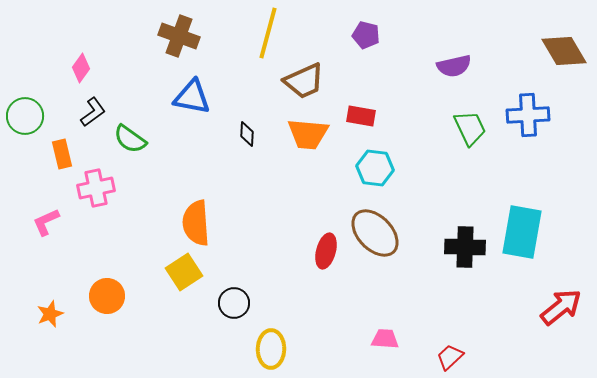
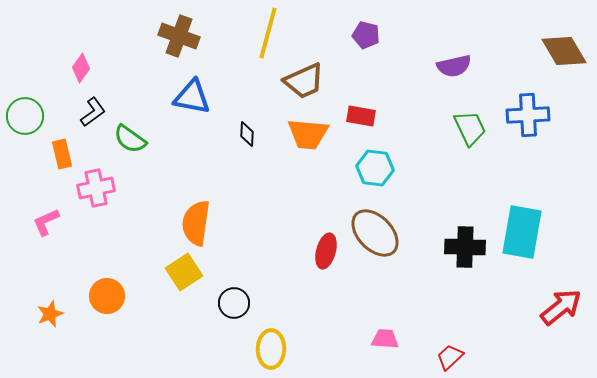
orange semicircle: rotated 12 degrees clockwise
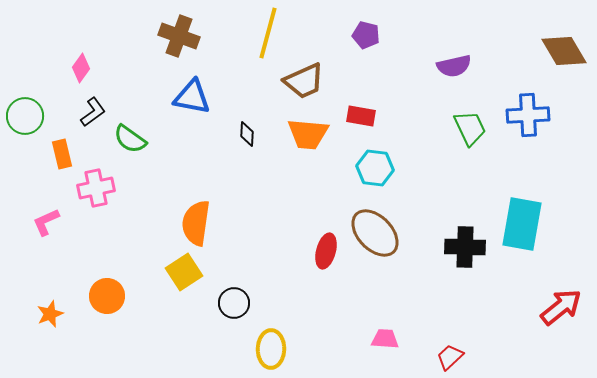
cyan rectangle: moved 8 px up
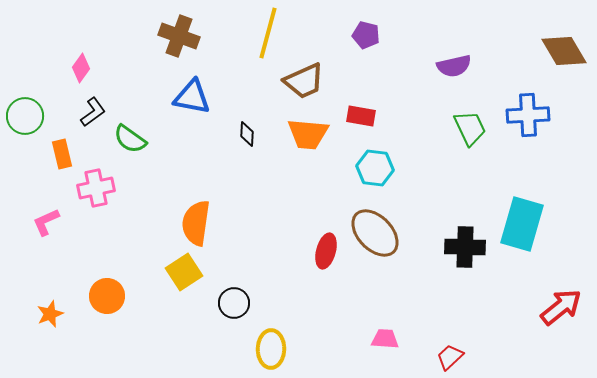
cyan rectangle: rotated 6 degrees clockwise
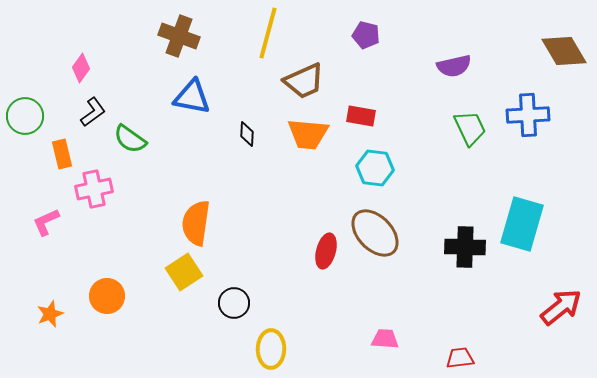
pink cross: moved 2 px left, 1 px down
red trapezoid: moved 10 px right, 1 px down; rotated 36 degrees clockwise
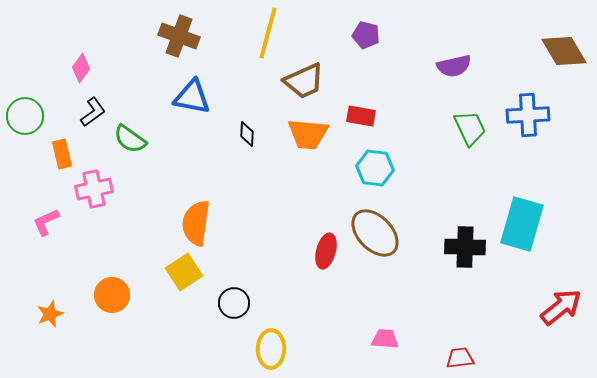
orange circle: moved 5 px right, 1 px up
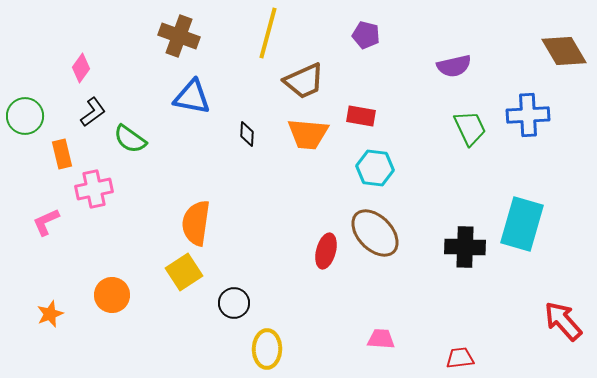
red arrow: moved 2 px right, 14 px down; rotated 93 degrees counterclockwise
pink trapezoid: moved 4 px left
yellow ellipse: moved 4 px left
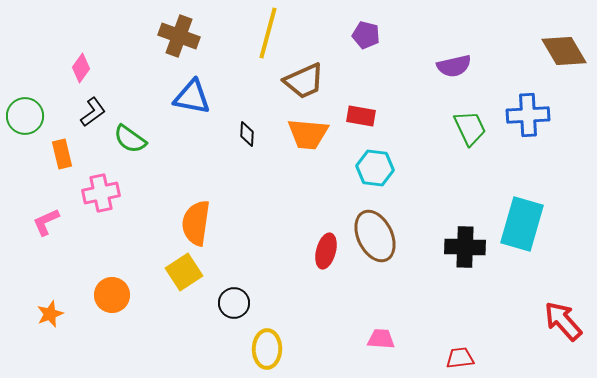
pink cross: moved 7 px right, 4 px down
brown ellipse: moved 3 px down; rotated 18 degrees clockwise
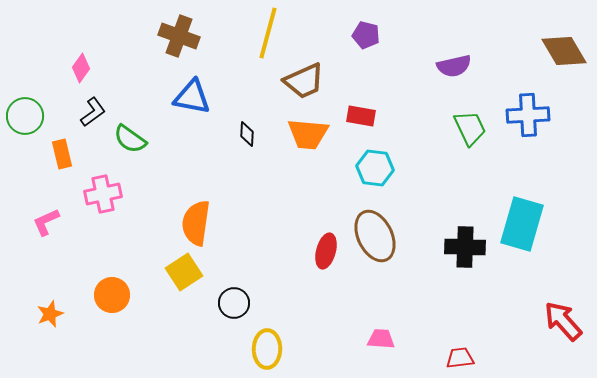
pink cross: moved 2 px right, 1 px down
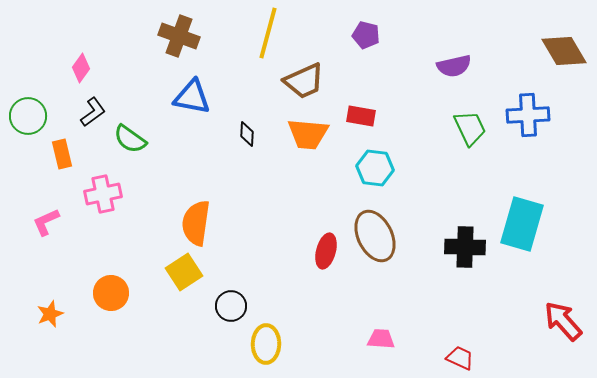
green circle: moved 3 px right
orange circle: moved 1 px left, 2 px up
black circle: moved 3 px left, 3 px down
yellow ellipse: moved 1 px left, 5 px up
red trapezoid: rotated 32 degrees clockwise
